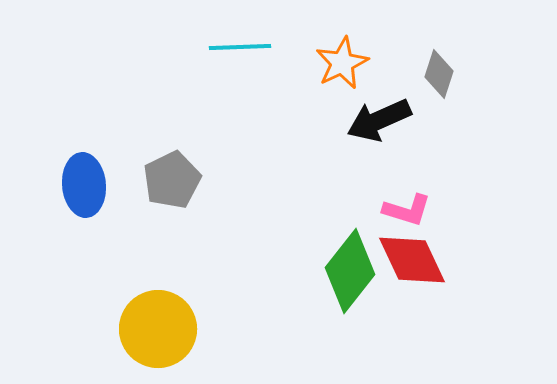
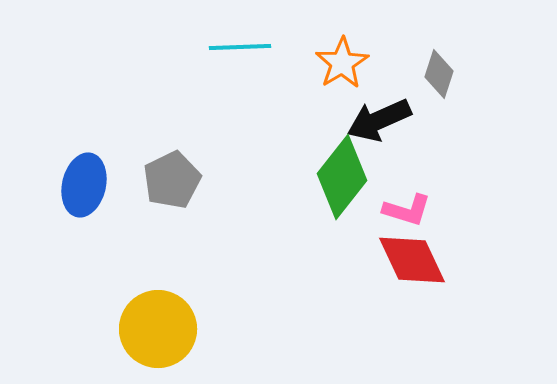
orange star: rotated 6 degrees counterclockwise
blue ellipse: rotated 18 degrees clockwise
green diamond: moved 8 px left, 94 px up
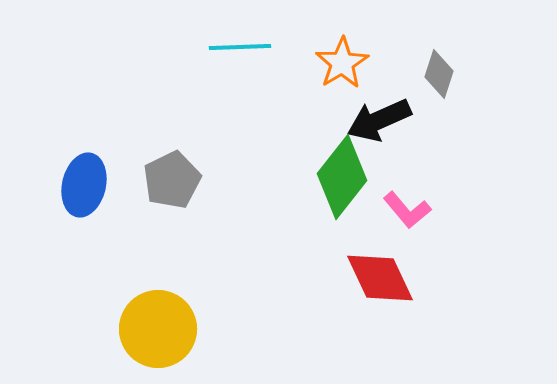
pink L-shape: rotated 33 degrees clockwise
red diamond: moved 32 px left, 18 px down
